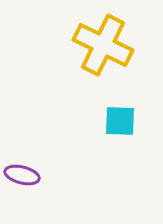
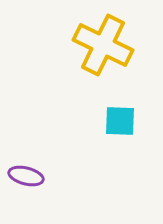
purple ellipse: moved 4 px right, 1 px down
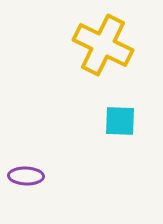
purple ellipse: rotated 12 degrees counterclockwise
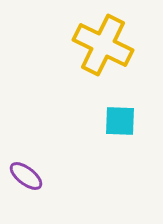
purple ellipse: rotated 36 degrees clockwise
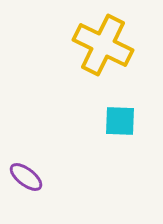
purple ellipse: moved 1 px down
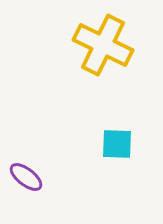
cyan square: moved 3 px left, 23 px down
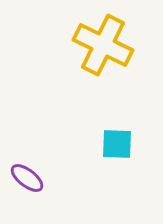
purple ellipse: moved 1 px right, 1 px down
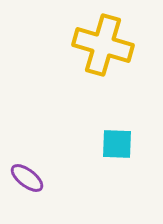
yellow cross: rotated 10 degrees counterclockwise
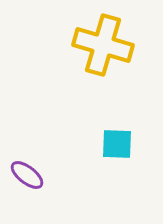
purple ellipse: moved 3 px up
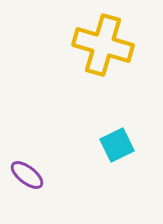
cyan square: moved 1 px down; rotated 28 degrees counterclockwise
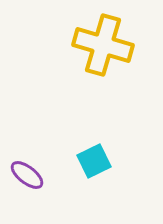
cyan square: moved 23 px left, 16 px down
